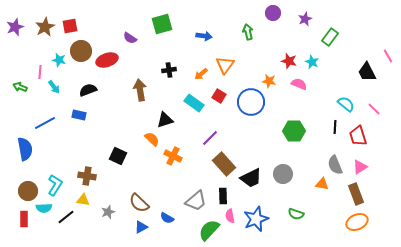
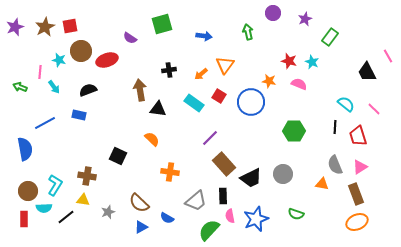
black triangle at (165, 120): moved 7 px left, 11 px up; rotated 24 degrees clockwise
orange cross at (173, 156): moved 3 px left, 16 px down; rotated 18 degrees counterclockwise
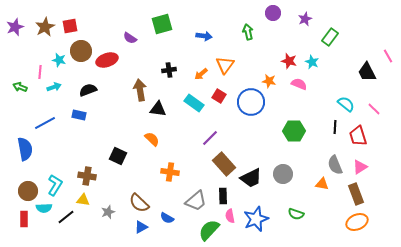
cyan arrow at (54, 87): rotated 72 degrees counterclockwise
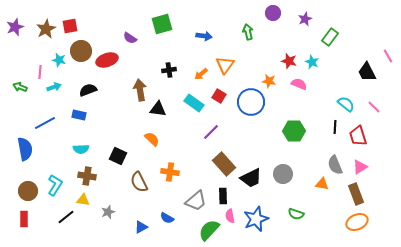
brown star at (45, 27): moved 1 px right, 2 px down
pink line at (374, 109): moved 2 px up
purple line at (210, 138): moved 1 px right, 6 px up
brown semicircle at (139, 203): moved 21 px up; rotated 20 degrees clockwise
cyan semicircle at (44, 208): moved 37 px right, 59 px up
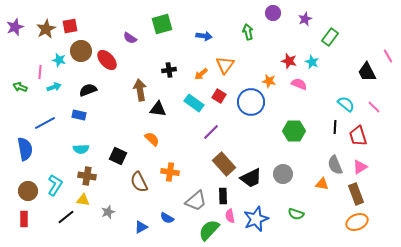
red ellipse at (107, 60): rotated 65 degrees clockwise
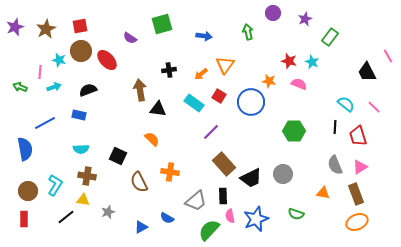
red square at (70, 26): moved 10 px right
orange triangle at (322, 184): moved 1 px right, 9 px down
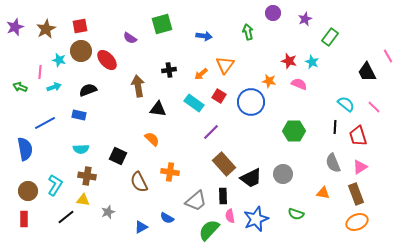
brown arrow at (140, 90): moved 2 px left, 4 px up
gray semicircle at (335, 165): moved 2 px left, 2 px up
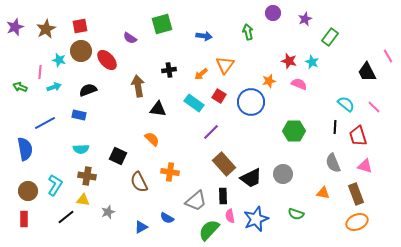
orange star at (269, 81): rotated 24 degrees counterclockwise
pink triangle at (360, 167): moved 5 px right, 1 px up; rotated 49 degrees clockwise
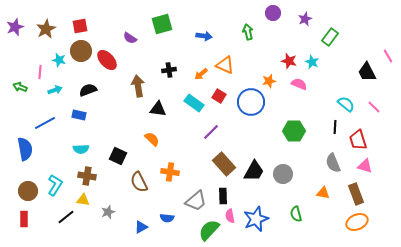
orange triangle at (225, 65): rotated 42 degrees counterclockwise
cyan arrow at (54, 87): moved 1 px right, 3 px down
red trapezoid at (358, 136): moved 4 px down
black trapezoid at (251, 178): moved 3 px right, 7 px up; rotated 35 degrees counterclockwise
green semicircle at (296, 214): rotated 56 degrees clockwise
blue semicircle at (167, 218): rotated 24 degrees counterclockwise
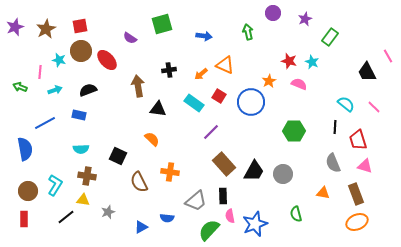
orange star at (269, 81): rotated 16 degrees counterclockwise
blue star at (256, 219): moved 1 px left, 5 px down
